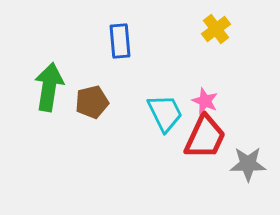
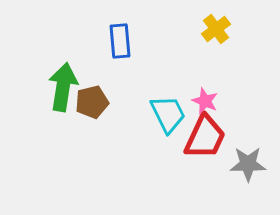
green arrow: moved 14 px right
cyan trapezoid: moved 3 px right, 1 px down
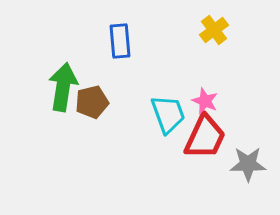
yellow cross: moved 2 px left, 1 px down
cyan trapezoid: rotated 6 degrees clockwise
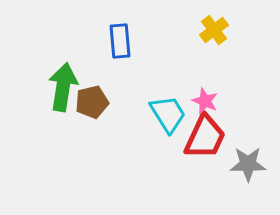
cyan trapezoid: rotated 12 degrees counterclockwise
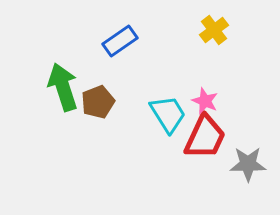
blue rectangle: rotated 60 degrees clockwise
green arrow: rotated 27 degrees counterclockwise
brown pentagon: moved 6 px right; rotated 8 degrees counterclockwise
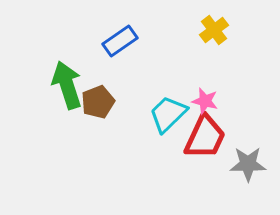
green arrow: moved 4 px right, 2 px up
pink star: rotated 8 degrees counterclockwise
cyan trapezoid: rotated 102 degrees counterclockwise
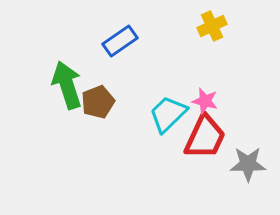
yellow cross: moved 2 px left, 4 px up; rotated 12 degrees clockwise
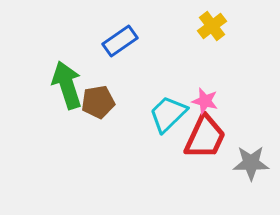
yellow cross: rotated 12 degrees counterclockwise
brown pentagon: rotated 12 degrees clockwise
gray star: moved 3 px right, 1 px up
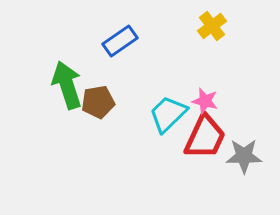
gray star: moved 7 px left, 7 px up
